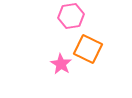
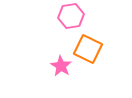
pink star: moved 2 px down
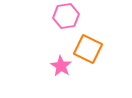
pink hexagon: moved 5 px left
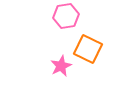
pink star: rotated 15 degrees clockwise
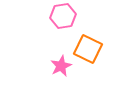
pink hexagon: moved 3 px left
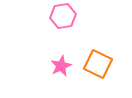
orange square: moved 10 px right, 15 px down
